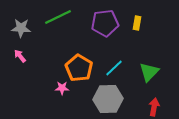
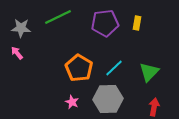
pink arrow: moved 3 px left, 3 px up
pink star: moved 10 px right, 14 px down; rotated 24 degrees clockwise
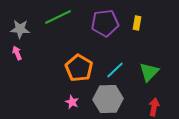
gray star: moved 1 px left, 1 px down
pink arrow: rotated 16 degrees clockwise
cyan line: moved 1 px right, 2 px down
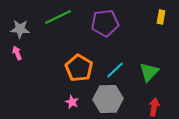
yellow rectangle: moved 24 px right, 6 px up
